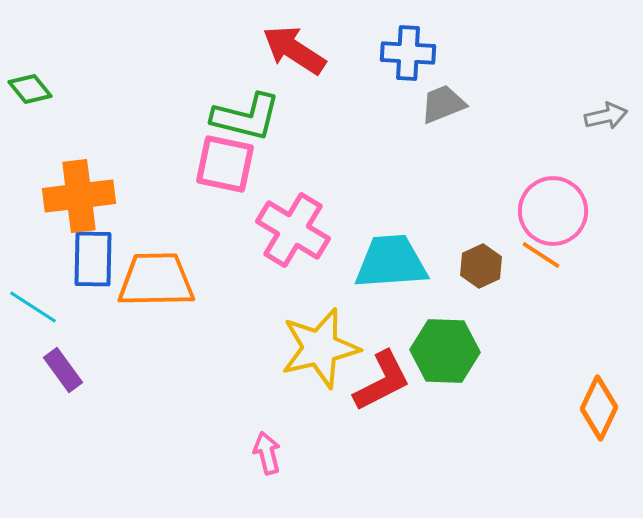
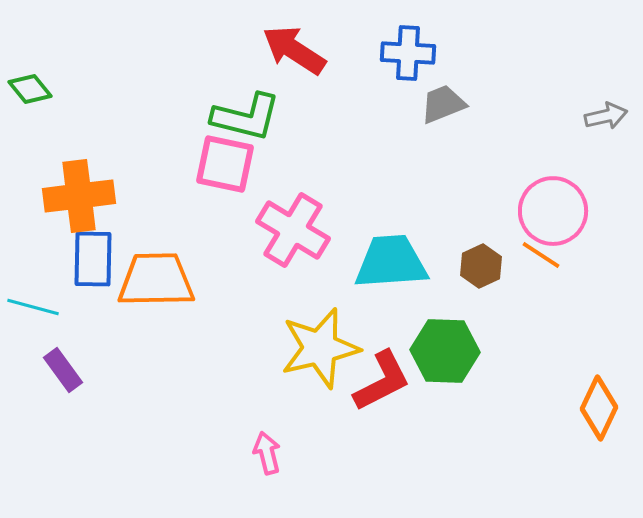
cyan line: rotated 18 degrees counterclockwise
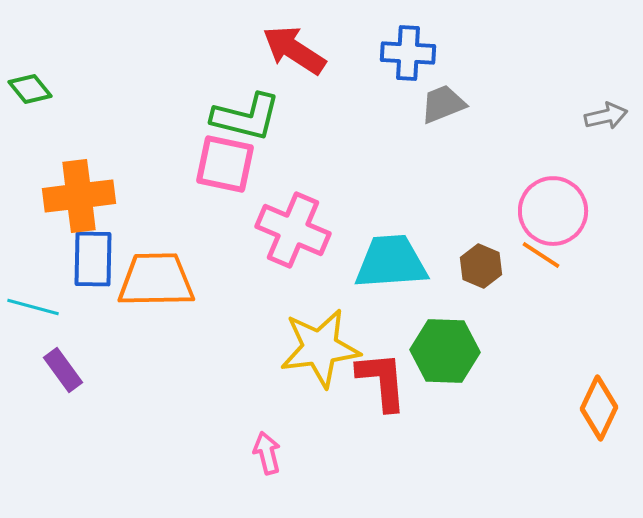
pink cross: rotated 8 degrees counterclockwise
brown hexagon: rotated 12 degrees counterclockwise
yellow star: rotated 6 degrees clockwise
red L-shape: rotated 68 degrees counterclockwise
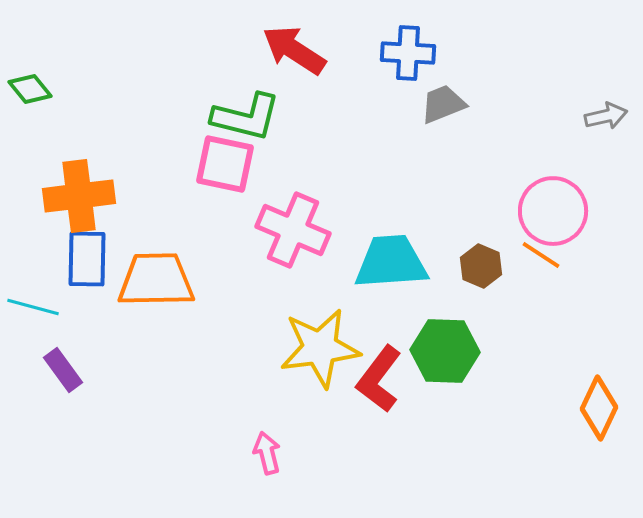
blue rectangle: moved 6 px left
red L-shape: moved 3 px left, 2 px up; rotated 138 degrees counterclockwise
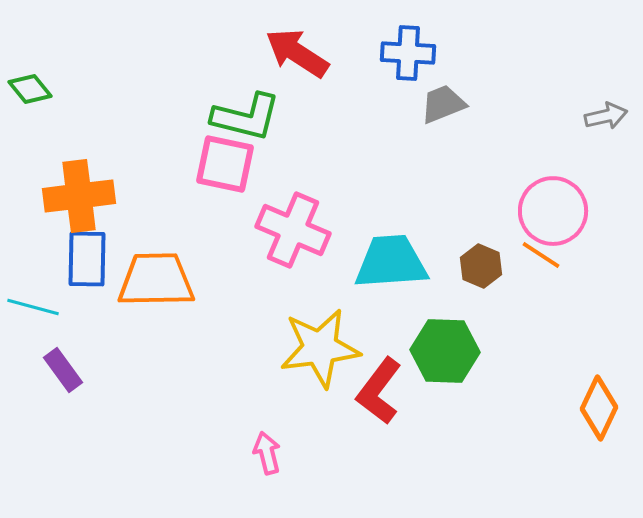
red arrow: moved 3 px right, 3 px down
red L-shape: moved 12 px down
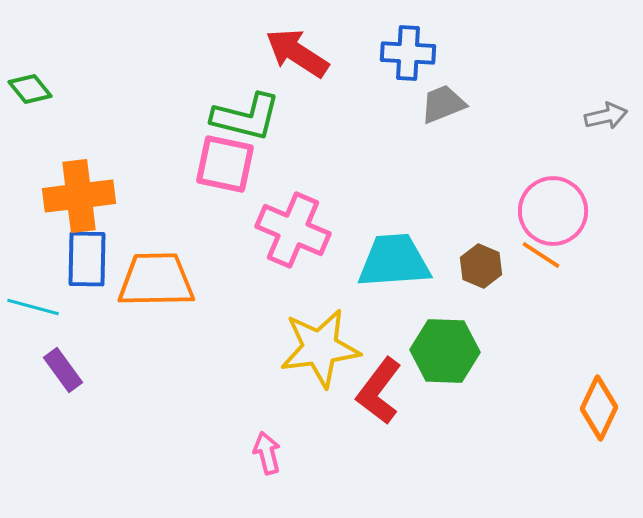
cyan trapezoid: moved 3 px right, 1 px up
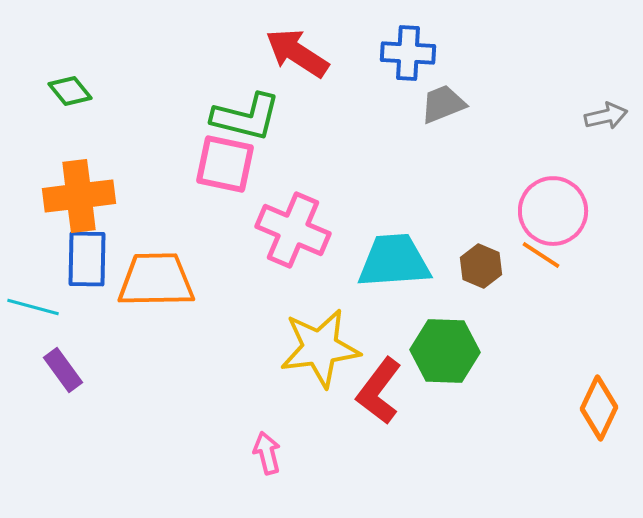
green diamond: moved 40 px right, 2 px down
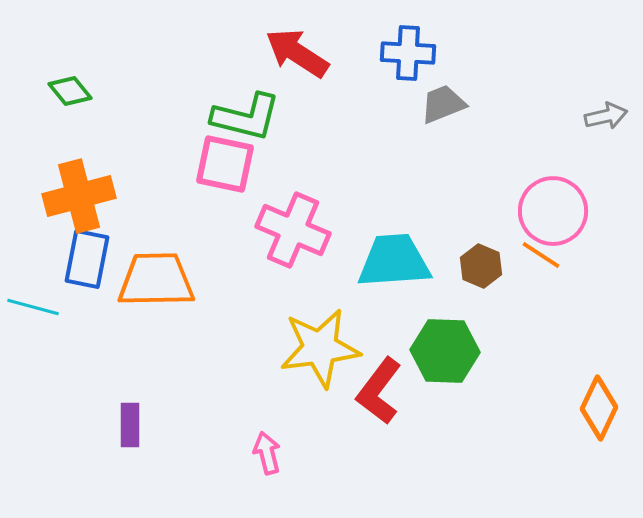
orange cross: rotated 8 degrees counterclockwise
blue rectangle: rotated 10 degrees clockwise
purple rectangle: moved 67 px right, 55 px down; rotated 36 degrees clockwise
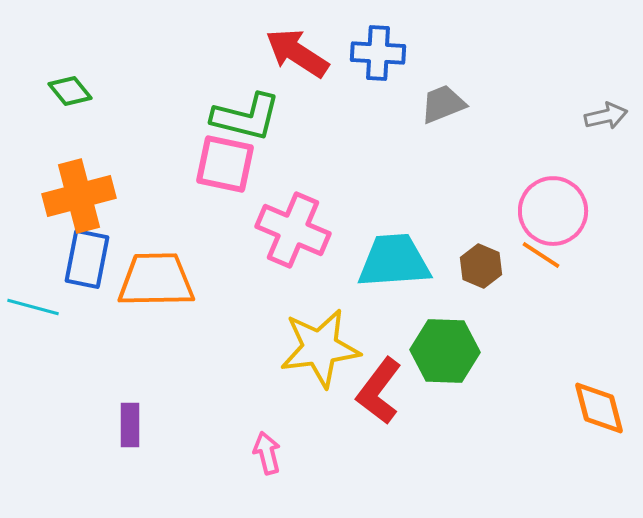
blue cross: moved 30 px left
orange diamond: rotated 40 degrees counterclockwise
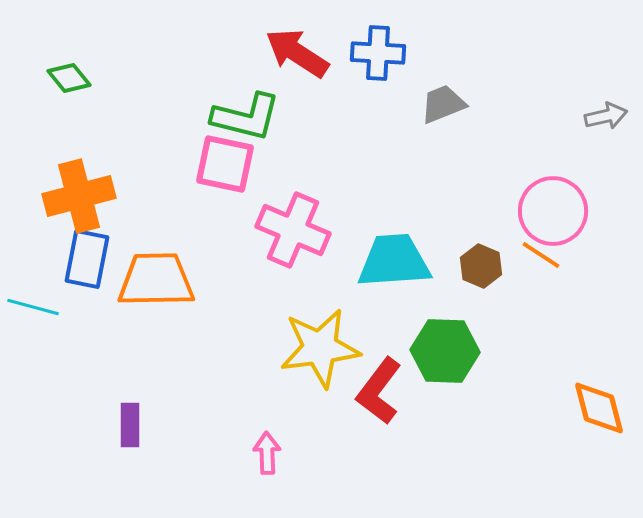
green diamond: moved 1 px left, 13 px up
pink arrow: rotated 12 degrees clockwise
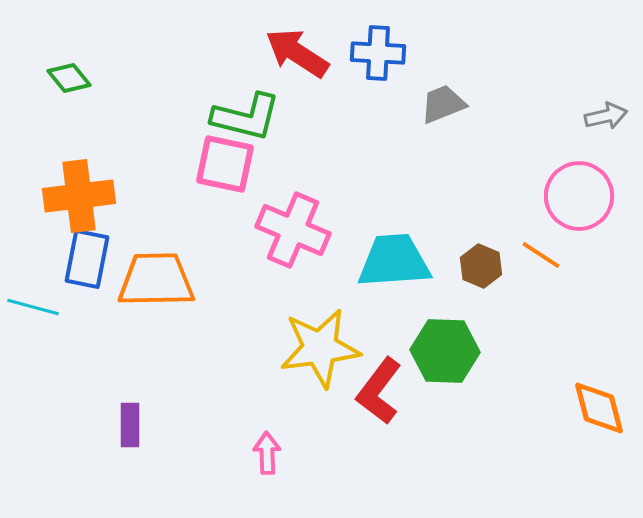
orange cross: rotated 8 degrees clockwise
pink circle: moved 26 px right, 15 px up
